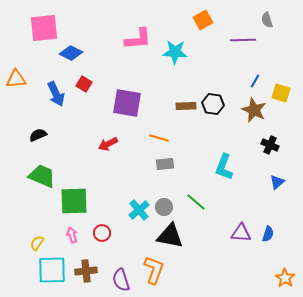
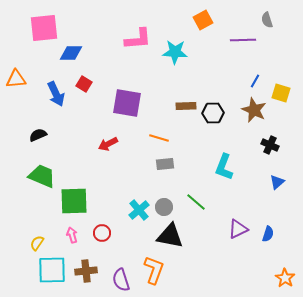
blue diamond: rotated 25 degrees counterclockwise
black hexagon: moved 9 px down; rotated 10 degrees counterclockwise
purple triangle: moved 3 px left, 4 px up; rotated 30 degrees counterclockwise
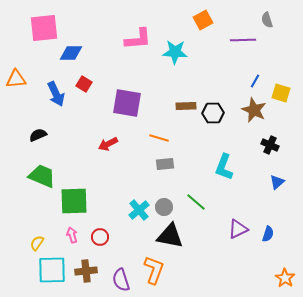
red circle: moved 2 px left, 4 px down
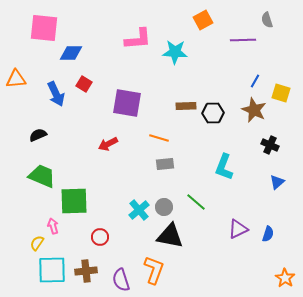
pink square: rotated 12 degrees clockwise
pink arrow: moved 19 px left, 9 px up
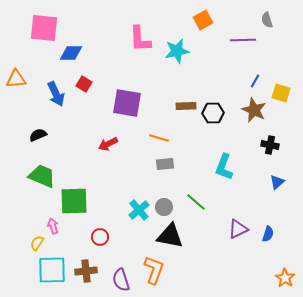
pink L-shape: moved 2 px right; rotated 92 degrees clockwise
cyan star: moved 2 px right, 1 px up; rotated 15 degrees counterclockwise
black cross: rotated 12 degrees counterclockwise
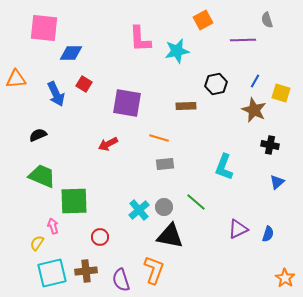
black hexagon: moved 3 px right, 29 px up; rotated 10 degrees counterclockwise
cyan square: moved 3 px down; rotated 12 degrees counterclockwise
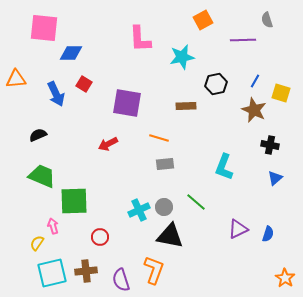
cyan star: moved 5 px right, 6 px down
blue triangle: moved 2 px left, 4 px up
cyan cross: rotated 15 degrees clockwise
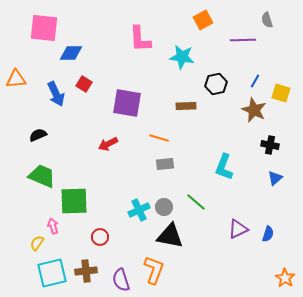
cyan star: rotated 20 degrees clockwise
